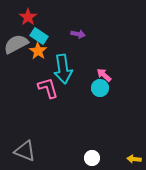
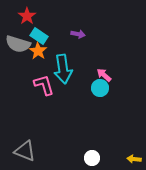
red star: moved 1 px left, 1 px up
gray semicircle: moved 2 px right; rotated 135 degrees counterclockwise
pink L-shape: moved 4 px left, 3 px up
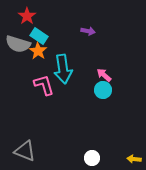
purple arrow: moved 10 px right, 3 px up
cyan circle: moved 3 px right, 2 px down
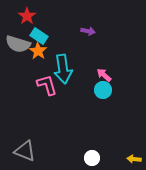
pink L-shape: moved 3 px right
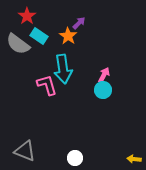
purple arrow: moved 9 px left, 8 px up; rotated 56 degrees counterclockwise
gray semicircle: rotated 20 degrees clockwise
orange star: moved 30 px right, 15 px up
pink arrow: rotated 77 degrees clockwise
white circle: moved 17 px left
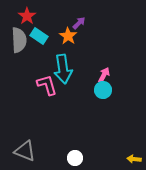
gray semicircle: moved 1 px right, 4 px up; rotated 130 degrees counterclockwise
